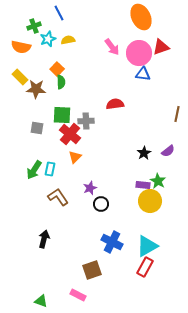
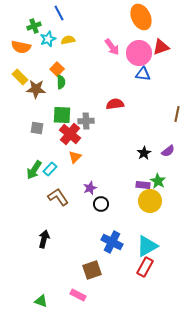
cyan rectangle: rotated 32 degrees clockwise
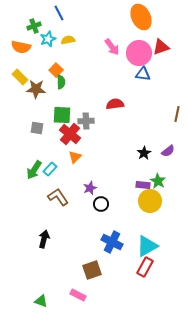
orange square: moved 1 px left, 1 px down
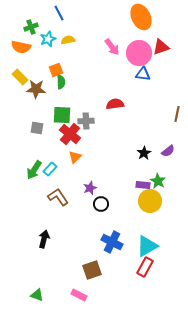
green cross: moved 3 px left, 1 px down
orange square: rotated 24 degrees clockwise
pink rectangle: moved 1 px right
green triangle: moved 4 px left, 6 px up
